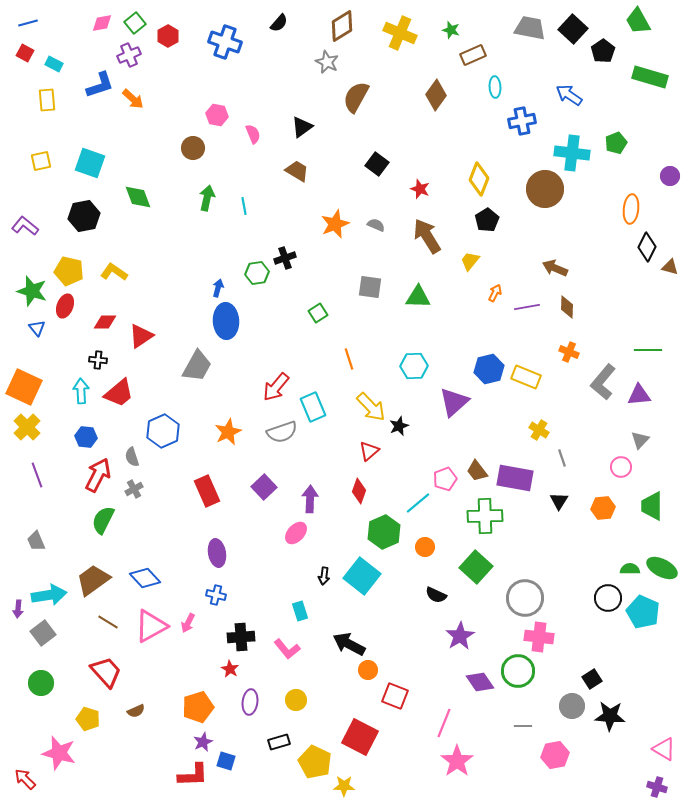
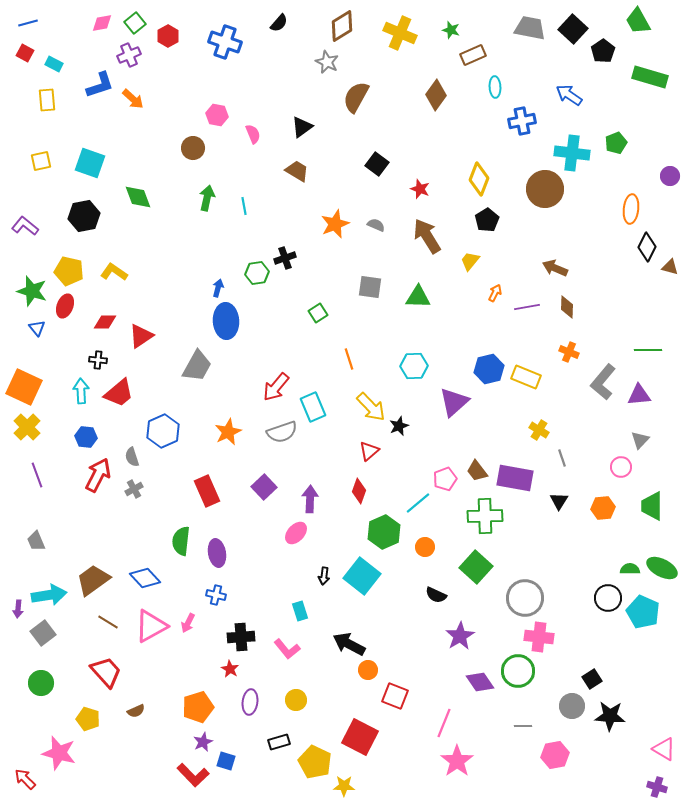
green semicircle at (103, 520): moved 78 px right, 21 px down; rotated 20 degrees counterclockwise
red L-shape at (193, 775): rotated 48 degrees clockwise
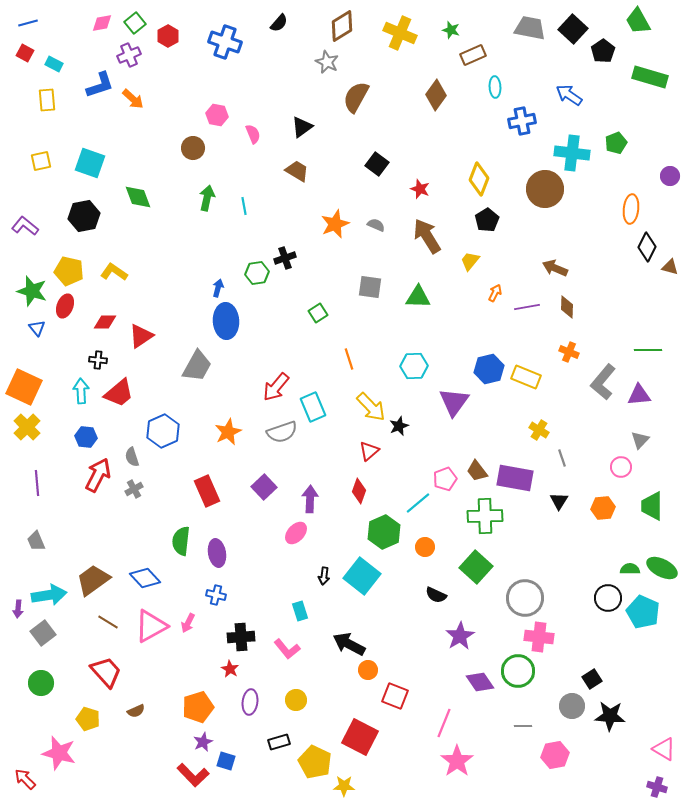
purple triangle at (454, 402): rotated 12 degrees counterclockwise
purple line at (37, 475): moved 8 px down; rotated 15 degrees clockwise
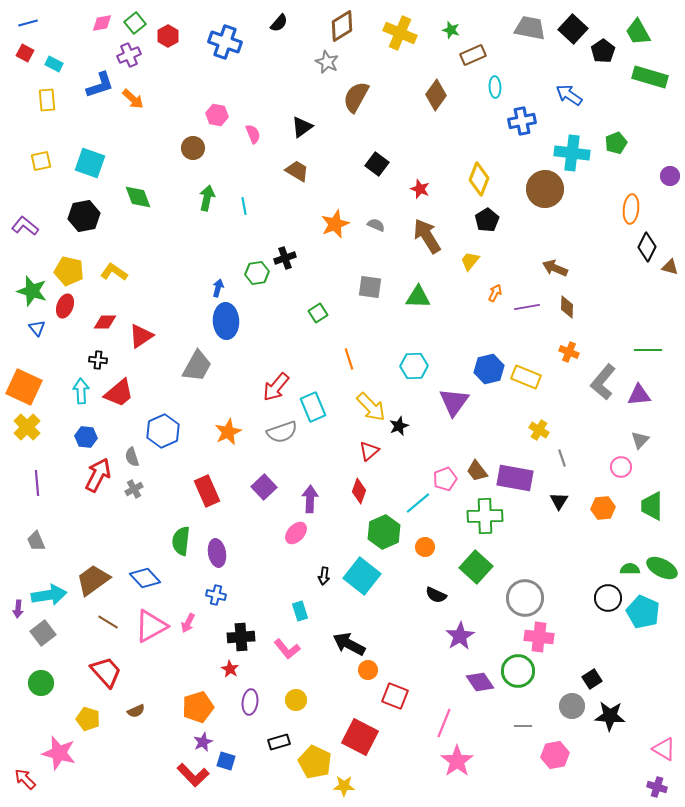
green trapezoid at (638, 21): moved 11 px down
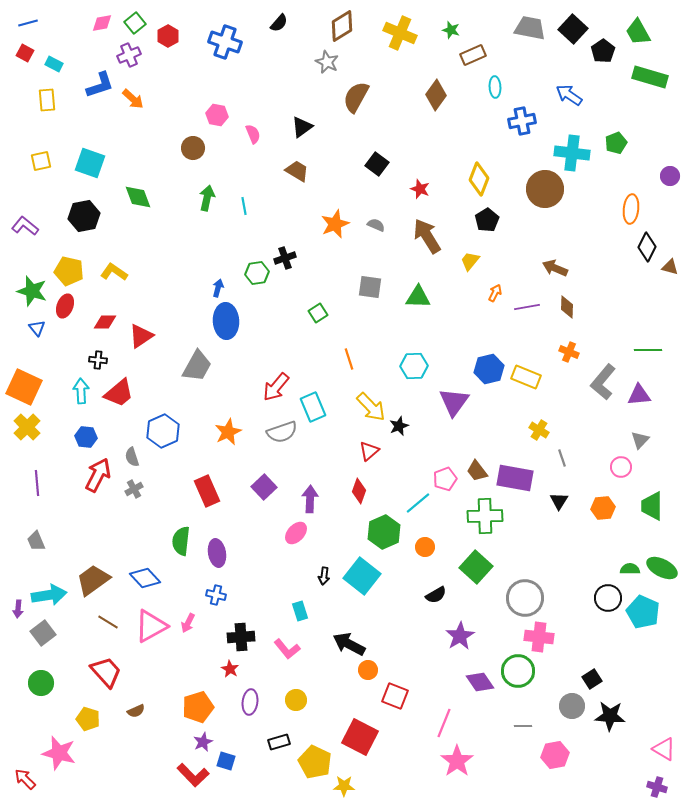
black semicircle at (436, 595): rotated 55 degrees counterclockwise
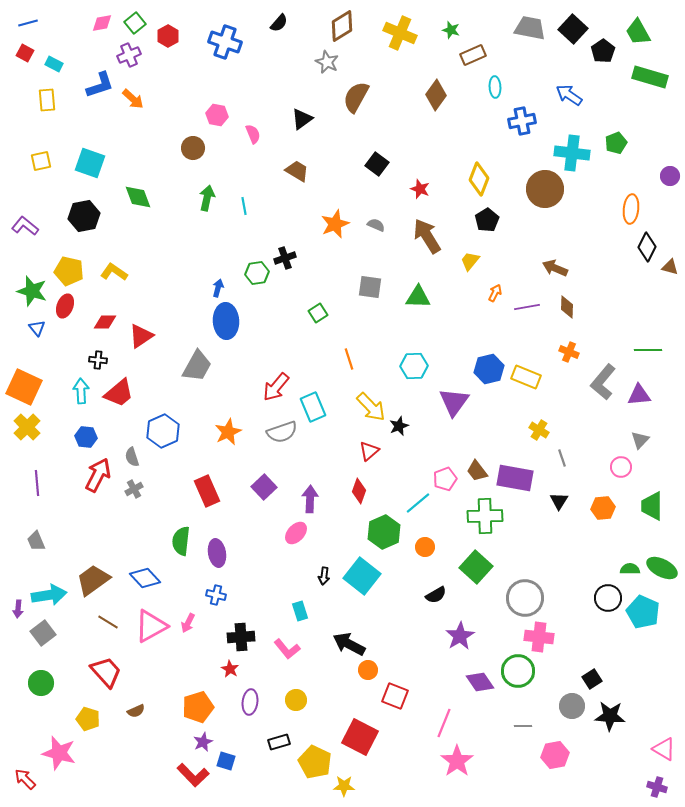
black triangle at (302, 127): moved 8 px up
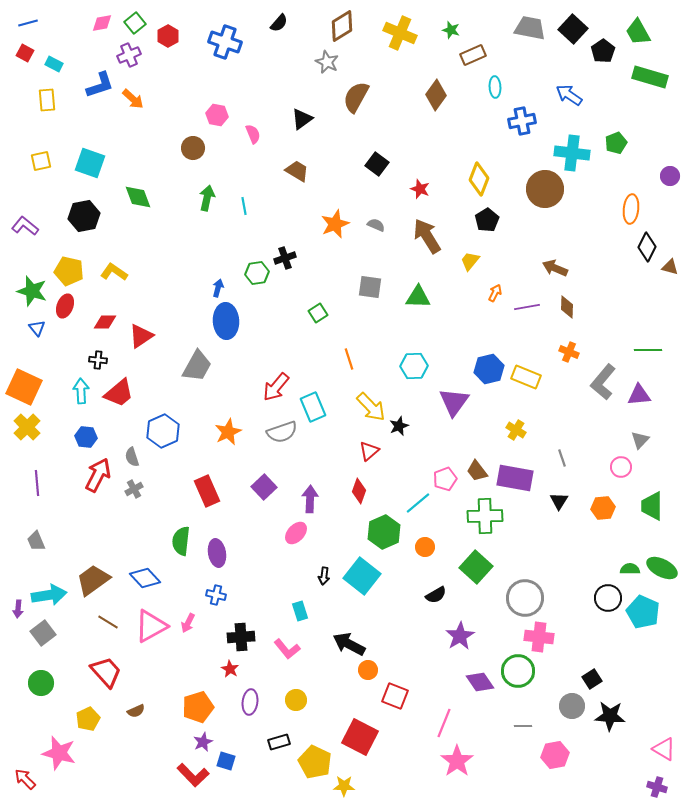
yellow cross at (539, 430): moved 23 px left
yellow pentagon at (88, 719): rotated 30 degrees clockwise
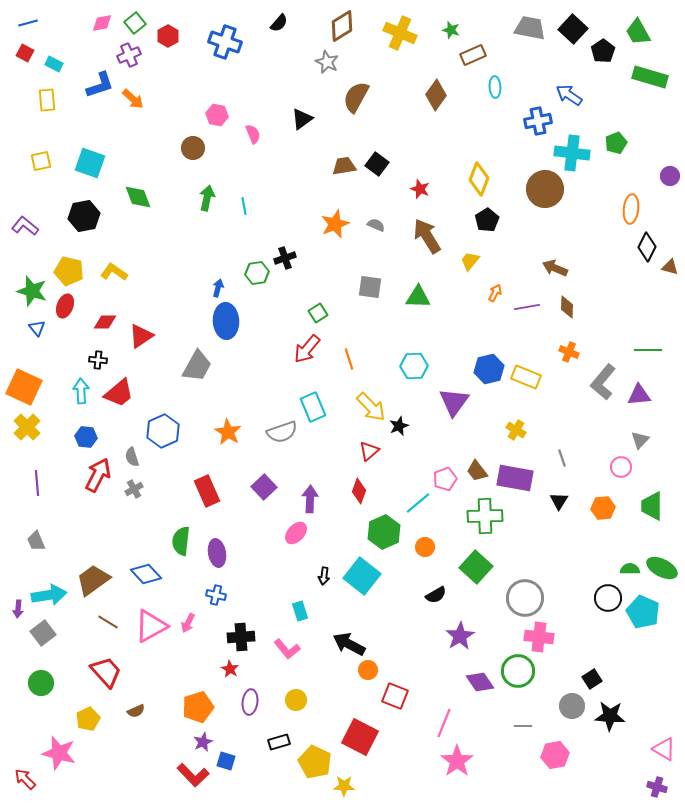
blue cross at (522, 121): moved 16 px right
brown trapezoid at (297, 171): moved 47 px right, 5 px up; rotated 40 degrees counterclockwise
red arrow at (276, 387): moved 31 px right, 38 px up
orange star at (228, 432): rotated 16 degrees counterclockwise
blue diamond at (145, 578): moved 1 px right, 4 px up
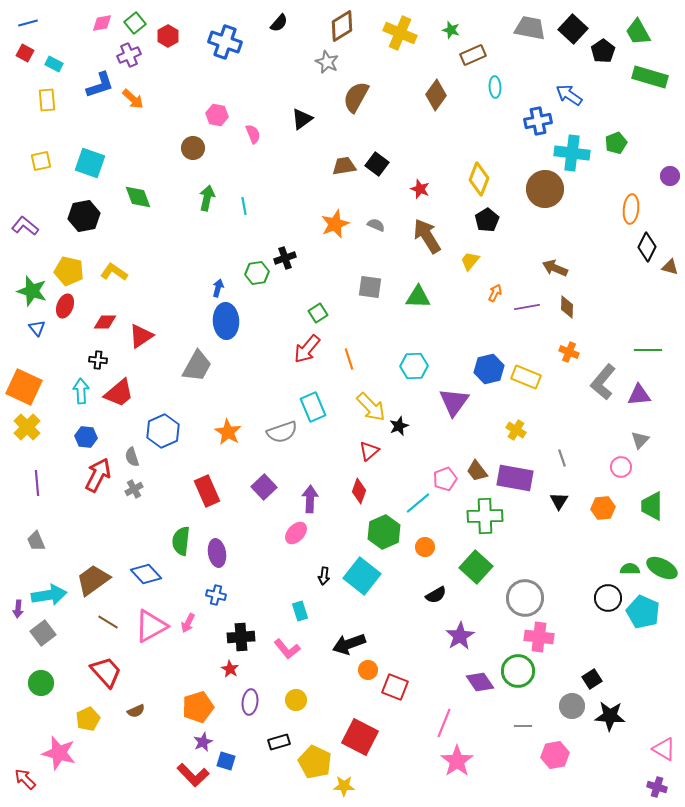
black arrow at (349, 644): rotated 48 degrees counterclockwise
red square at (395, 696): moved 9 px up
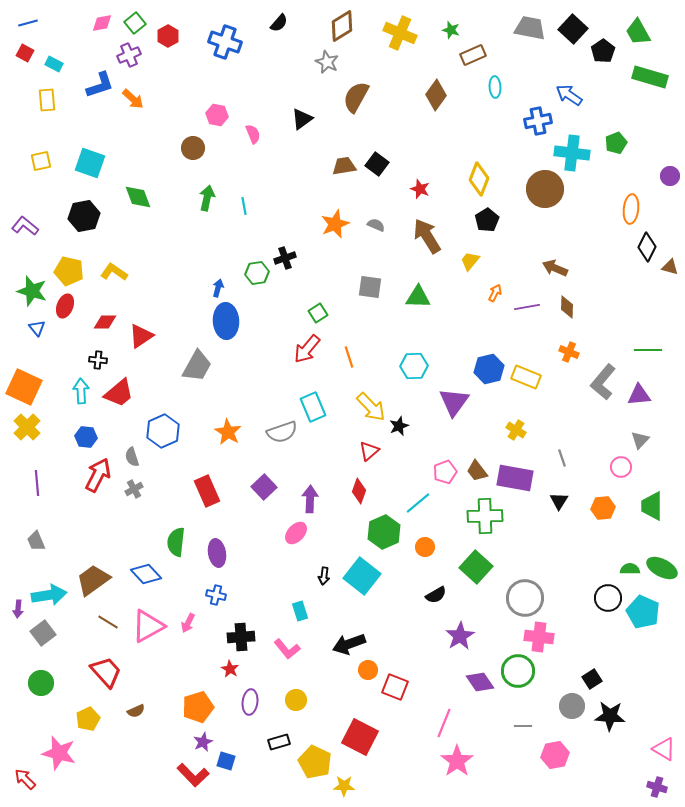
orange line at (349, 359): moved 2 px up
pink pentagon at (445, 479): moved 7 px up
green semicircle at (181, 541): moved 5 px left, 1 px down
pink triangle at (151, 626): moved 3 px left
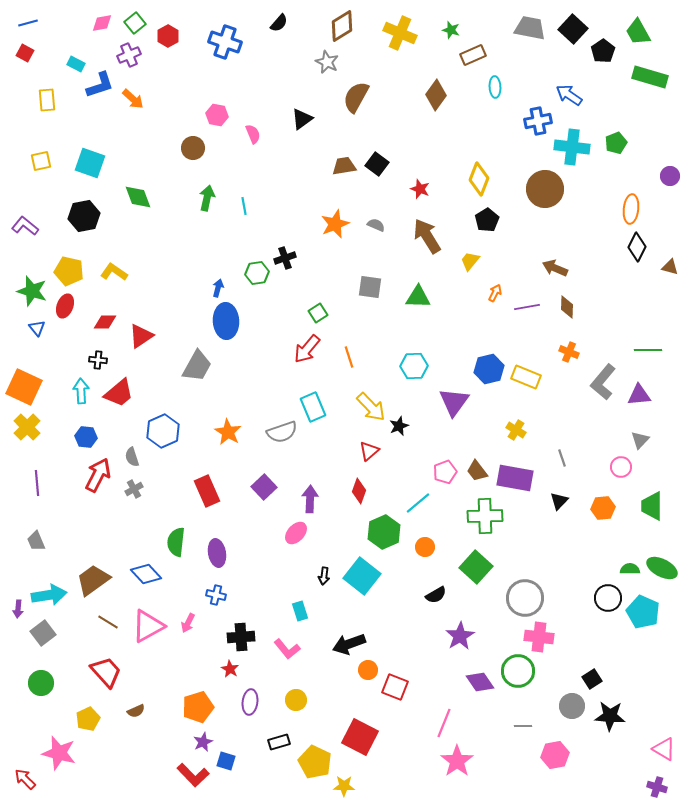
cyan rectangle at (54, 64): moved 22 px right
cyan cross at (572, 153): moved 6 px up
black diamond at (647, 247): moved 10 px left
black triangle at (559, 501): rotated 12 degrees clockwise
